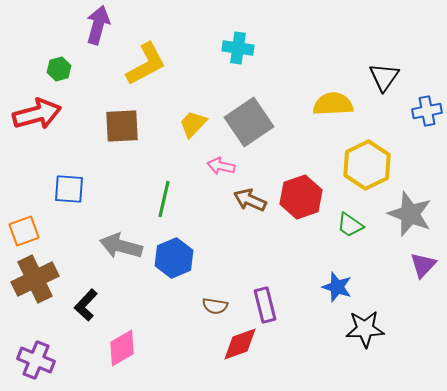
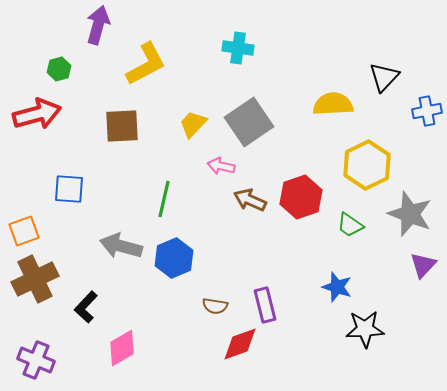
black triangle: rotated 8 degrees clockwise
black L-shape: moved 2 px down
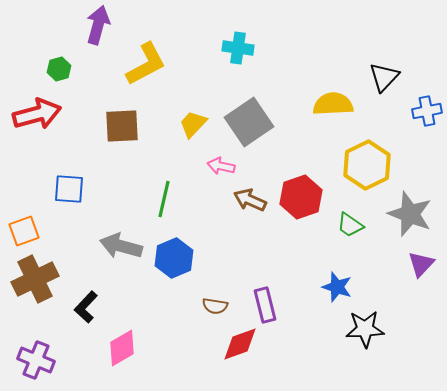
purple triangle: moved 2 px left, 1 px up
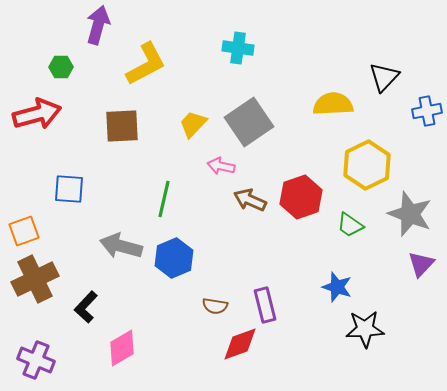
green hexagon: moved 2 px right, 2 px up; rotated 15 degrees clockwise
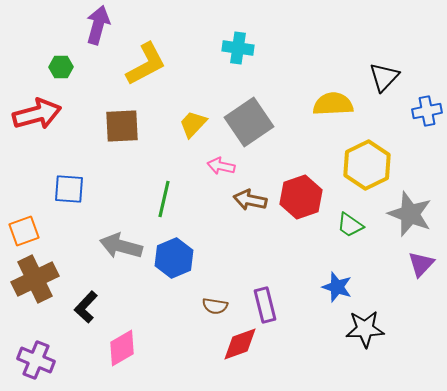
brown arrow: rotated 12 degrees counterclockwise
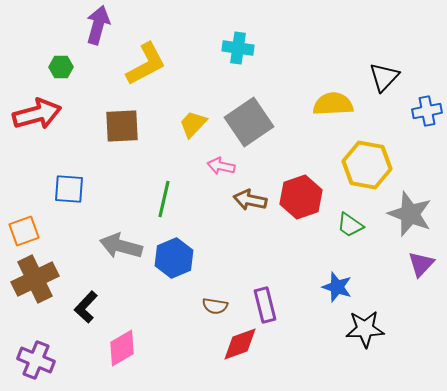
yellow hexagon: rotated 24 degrees counterclockwise
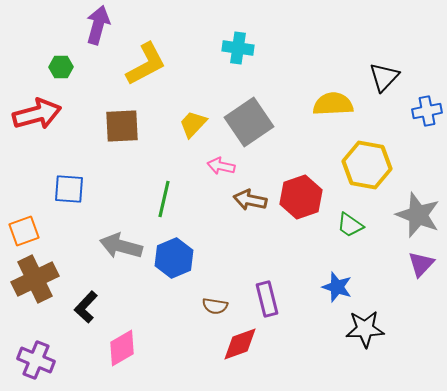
gray star: moved 8 px right, 1 px down
purple rectangle: moved 2 px right, 6 px up
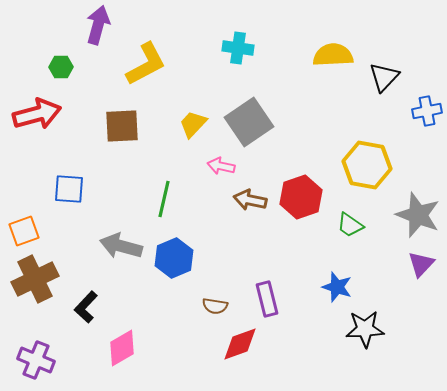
yellow semicircle: moved 49 px up
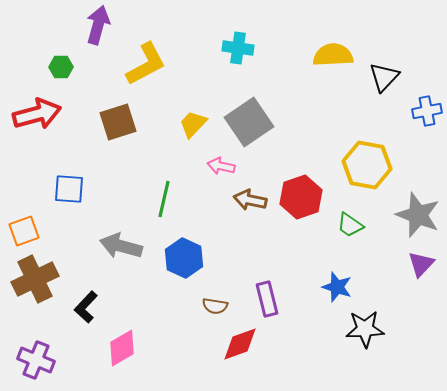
brown square: moved 4 px left, 4 px up; rotated 15 degrees counterclockwise
blue hexagon: moved 10 px right; rotated 12 degrees counterclockwise
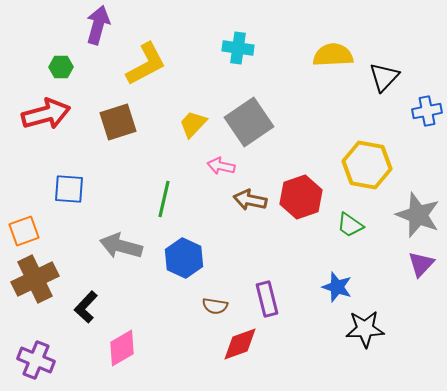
red arrow: moved 9 px right
